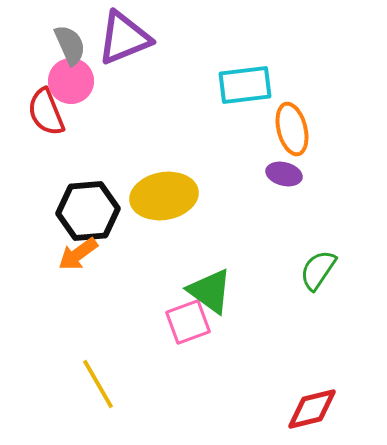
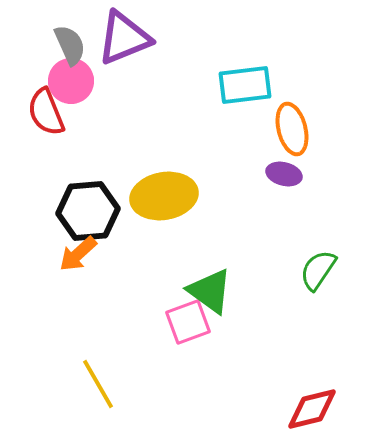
orange arrow: rotated 6 degrees counterclockwise
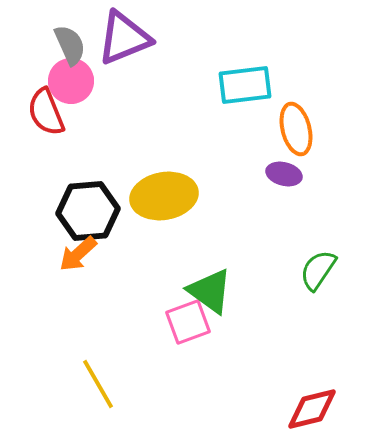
orange ellipse: moved 4 px right
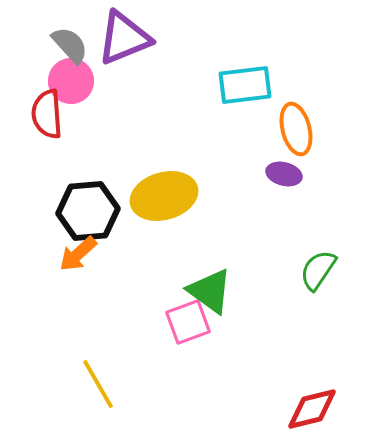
gray semicircle: rotated 18 degrees counterclockwise
red semicircle: moved 1 px right, 2 px down; rotated 18 degrees clockwise
yellow ellipse: rotated 6 degrees counterclockwise
